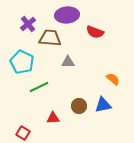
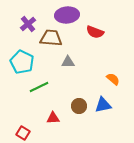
brown trapezoid: moved 1 px right
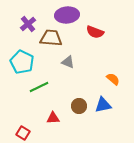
gray triangle: rotated 24 degrees clockwise
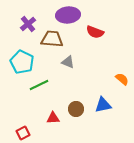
purple ellipse: moved 1 px right
brown trapezoid: moved 1 px right, 1 px down
orange semicircle: moved 9 px right
green line: moved 2 px up
brown circle: moved 3 px left, 3 px down
red square: rotated 32 degrees clockwise
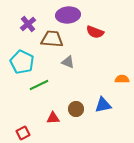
orange semicircle: rotated 40 degrees counterclockwise
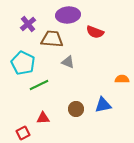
cyan pentagon: moved 1 px right, 1 px down
red triangle: moved 10 px left
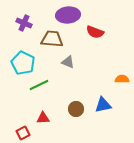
purple cross: moved 4 px left, 1 px up; rotated 28 degrees counterclockwise
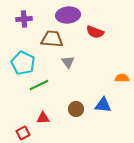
purple cross: moved 4 px up; rotated 28 degrees counterclockwise
gray triangle: rotated 32 degrees clockwise
orange semicircle: moved 1 px up
blue triangle: rotated 18 degrees clockwise
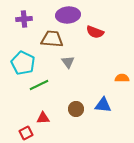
red square: moved 3 px right
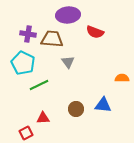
purple cross: moved 4 px right, 15 px down; rotated 14 degrees clockwise
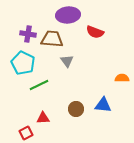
gray triangle: moved 1 px left, 1 px up
